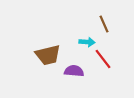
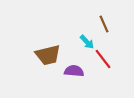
cyan arrow: rotated 42 degrees clockwise
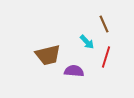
red line: moved 3 px right, 2 px up; rotated 55 degrees clockwise
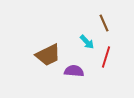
brown line: moved 1 px up
brown trapezoid: rotated 12 degrees counterclockwise
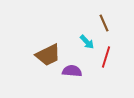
purple semicircle: moved 2 px left
